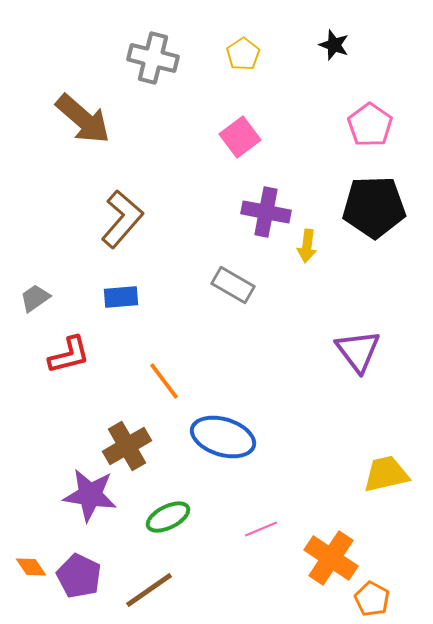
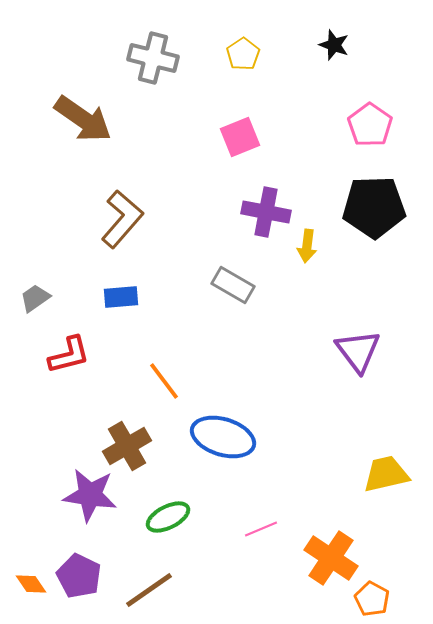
brown arrow: rotated 6 degrees counterclockwise
pink square: rotated 15 degrees clockwise
orange diamond: moved 17 px down
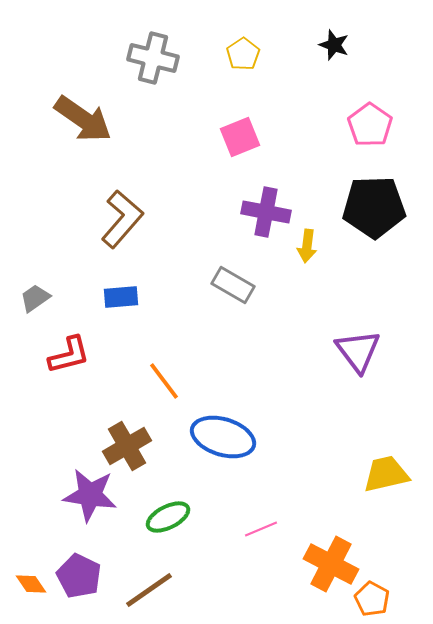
orange cross: moved 6 px down; rotated 6 degrees counterclockwise
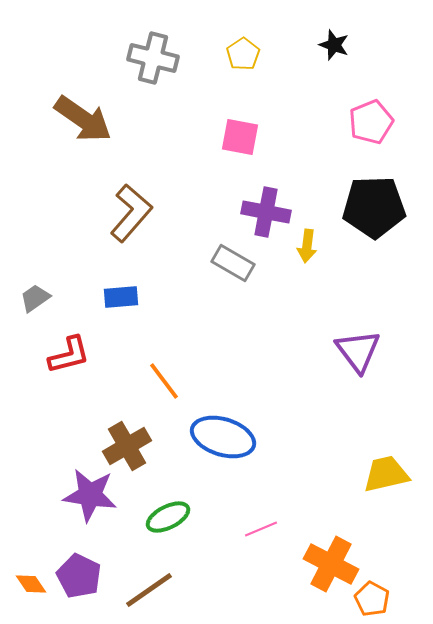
pink pentagon: moved 1 px right, 3 px up; rotated 15 degrees clockwise
pink square: rotated 33 degrees clockwise
brown L-shape: moved 9 px right, 6 px up
gray rectangle: moved 22 px up
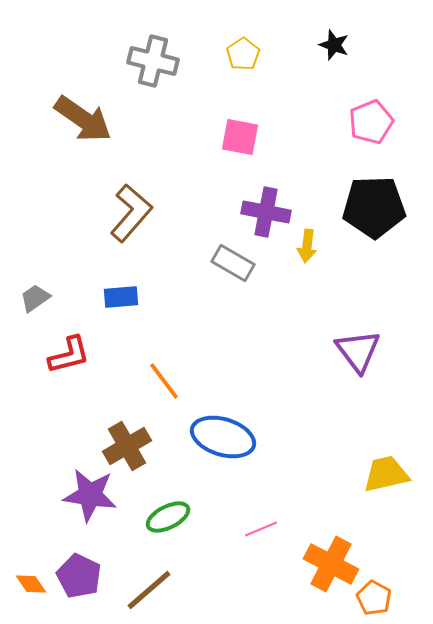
gray cross: moved 3 px down
brown line: rotated 6 degrees counterclockwise
orange pentagon: moved 2 px right, 1 px up
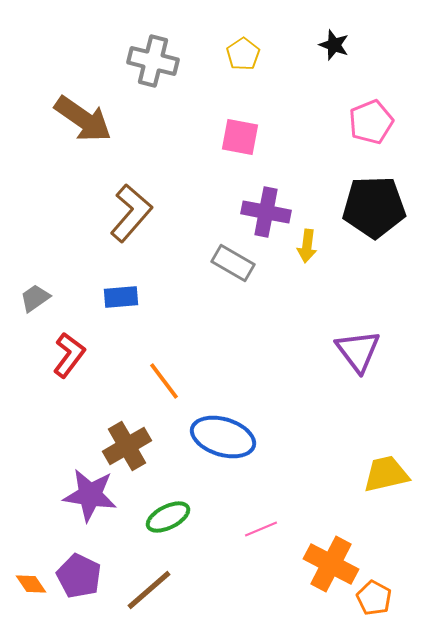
red L-shape: rotated 39 degrees counterclockwise
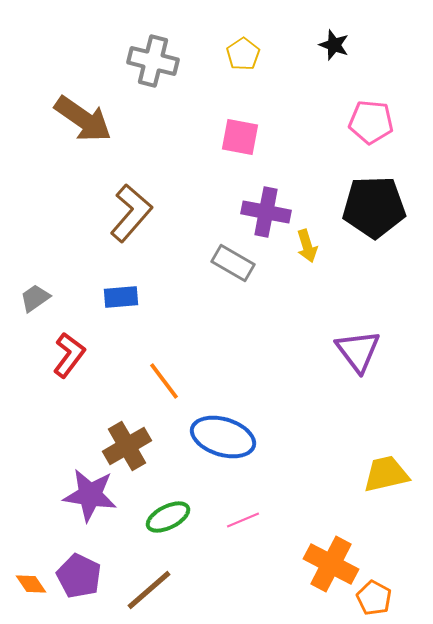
pink pentagon: rotated 27 degrees clockwise
yellow arrow: rotated 24 degrees counterclockwise
pink line: moved 18 px left, 9 px up
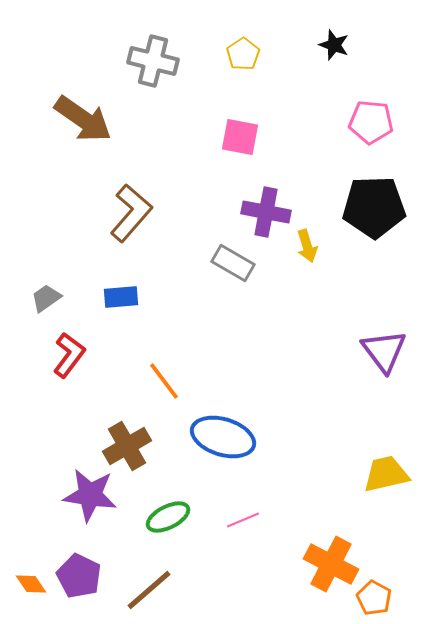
gray trapezoid: moved 11 px right
purple triangle: moved 26 px right
